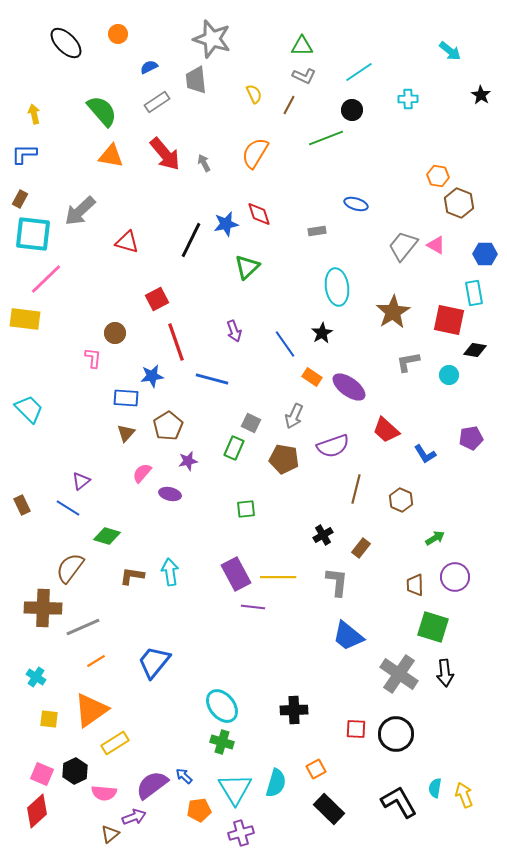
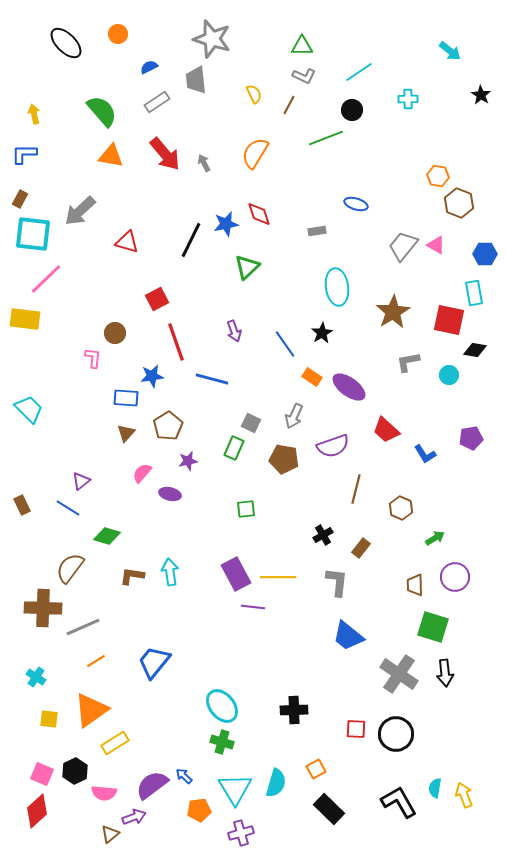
brown hexagon at (401, 500): moved 8 px down
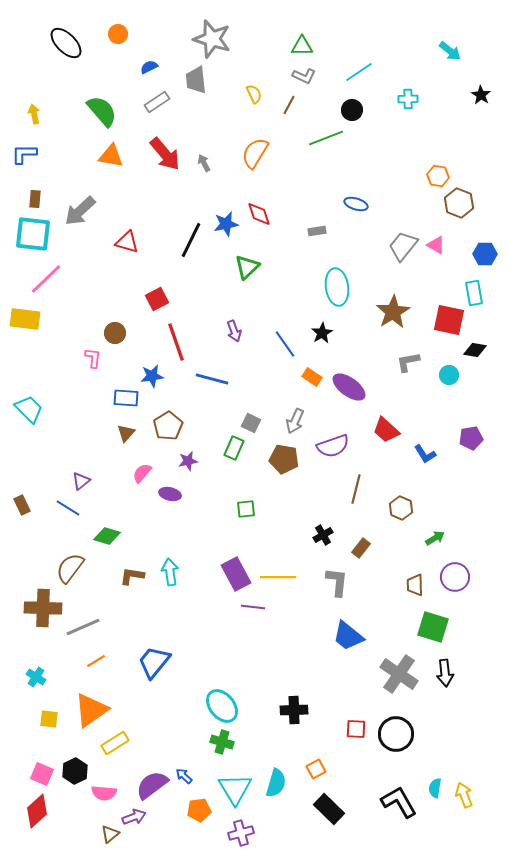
brown rectangle at (20, 199): moved 15 px right; rotated 24 degrees counterclockwise
gray arrow at (294, 416): moved 1 px right, 5 px down
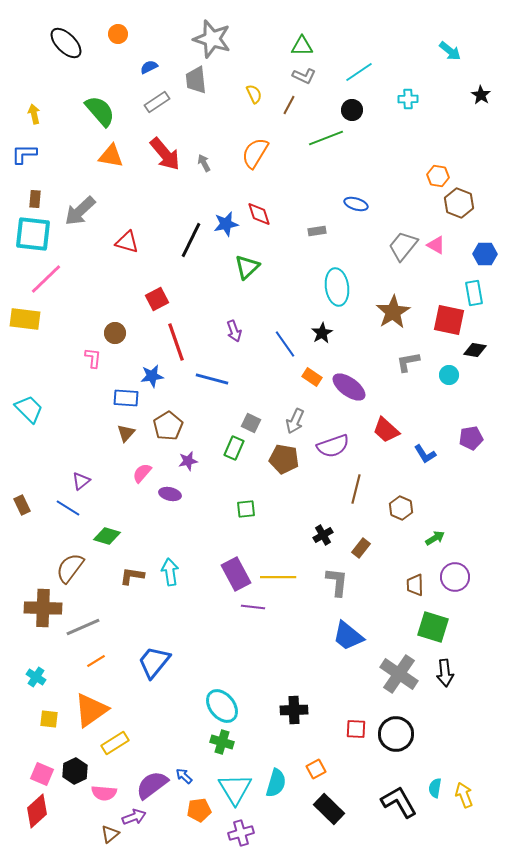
green semicircle at (102, 111): moved 2 px left
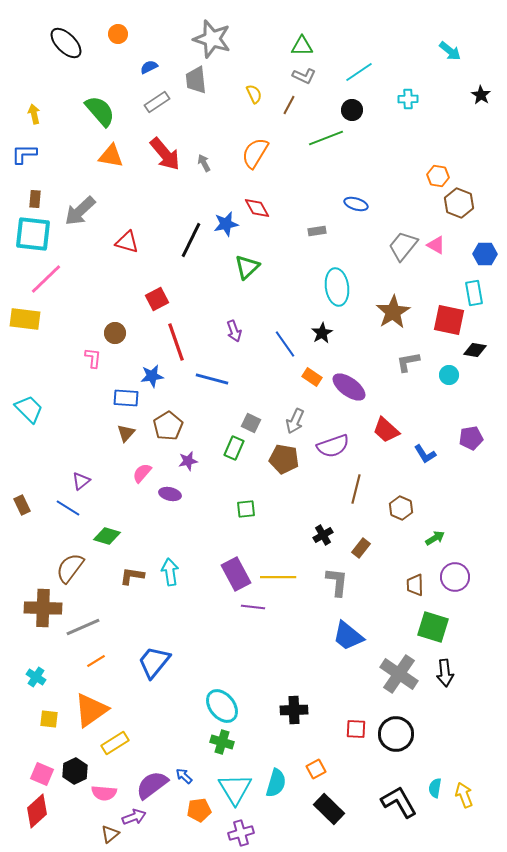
red diamond at (259, 214): moved 2 px left, 6 px up; rotated 12 degrees counterclockwise
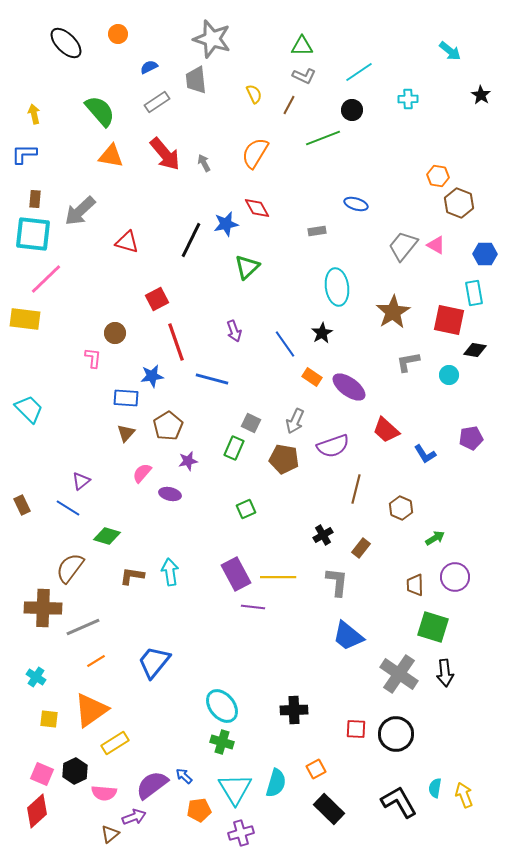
green line at (326, 138): moved 3 px left
green square at (246, 509): rotated 18 degrees counterclockwise
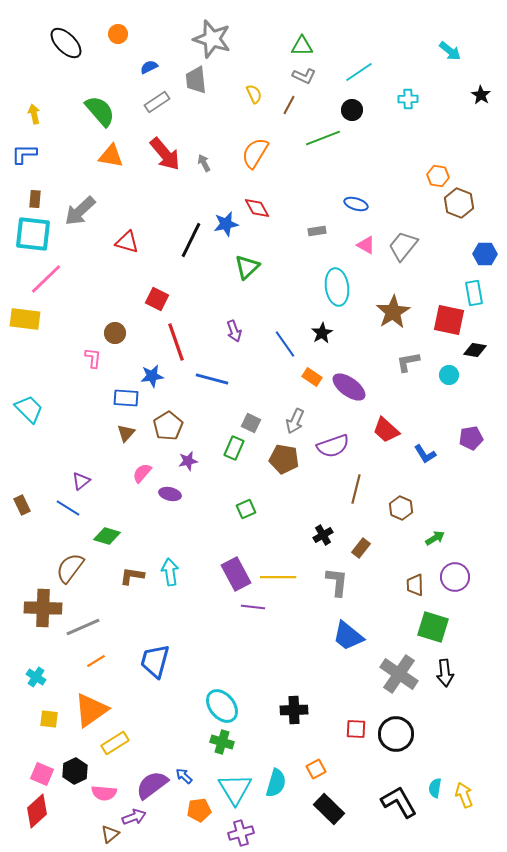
pink triangle at (436, 245): moved 70 px left
red square at (157, 299): rotated 35 degrees counterclockwise
blue trapezoid at (154, 662): moved 1 px right, 1 px up; rotated 24 degrees counterclockwise
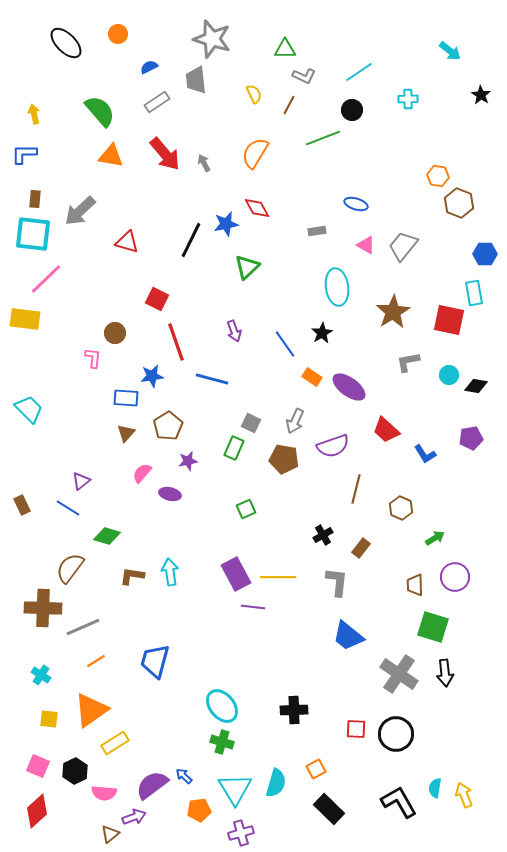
green triangle at (302, 46): moved 17 px left, 3 px down
black diamond at (475, 350): moved 1 px right, 36 px down
cyan cross at (36, 677): moved 5 px right, 2 px up
pink square at (42, 774): moved 4 px left, 8 px up
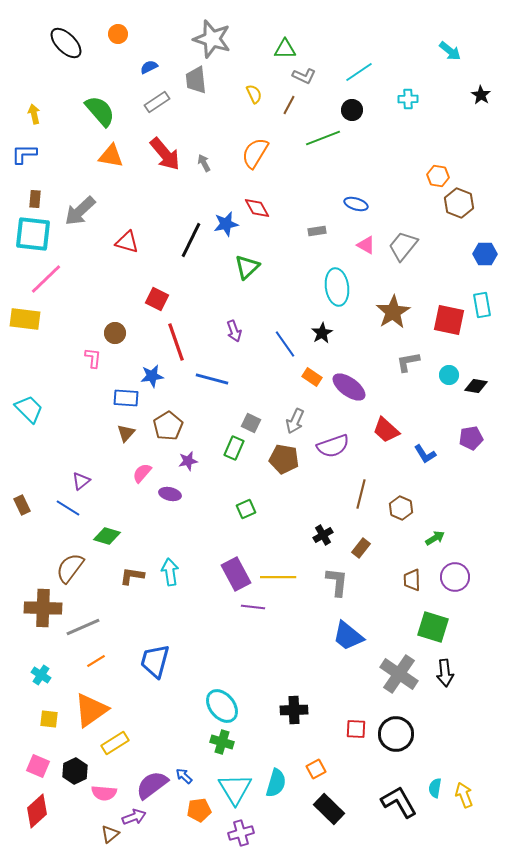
cyan rectangle at (474, 293): moved 8 px right, 12 px down
brown line at (356, 489): moved 5 px right, 5 px down
brown trapezoid at (415, 585): moved 3 px left, 5 px up
